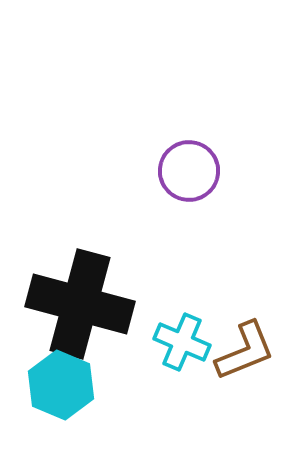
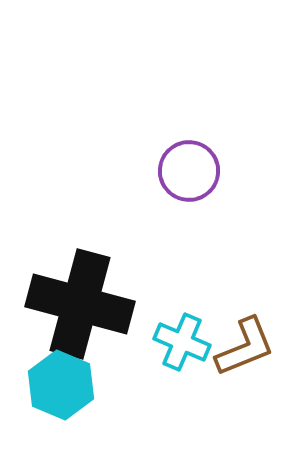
brown L-shape: moved 4 px up
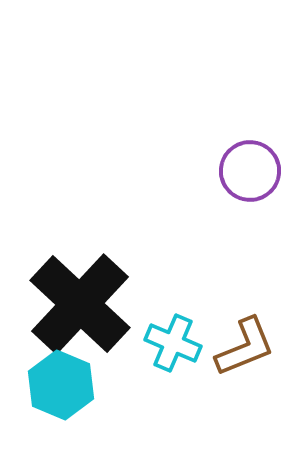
purple circle: moved 61 px right
black cross: rotated 28 degrees clockwise
cyan cross: moved 9 px left, 1 px down
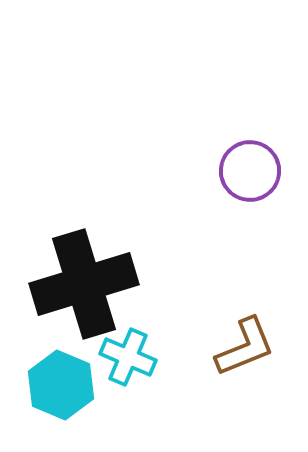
black cross: moved 4 px right, 20 px up; rotated 30 degrees clockwise
cyan cross: moved 45 px left, 14 px down
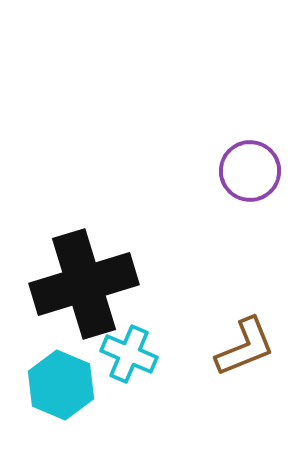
cyan cross: moved 1 px right, 3 px up
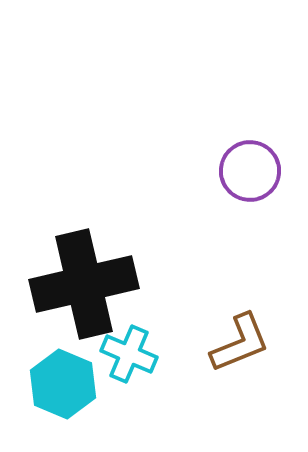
black cross: rotated 4 degrees clockwise
brown L-shape: moved 5 px left, 4 px up
cyan hexagon: moved 2 px right, 1 px up
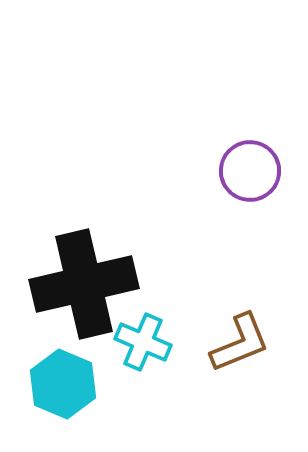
cyan cross: moved 14 px right, 12 px up
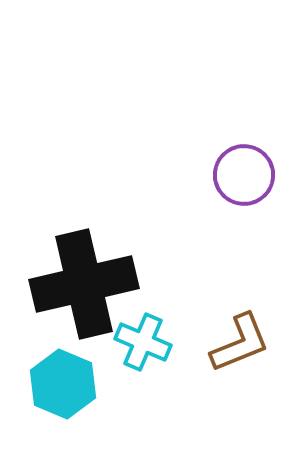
purple circle: moved 6 px left, 4 px down
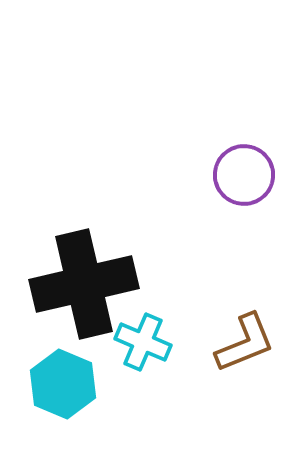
brown L-shape: moved 5 px right
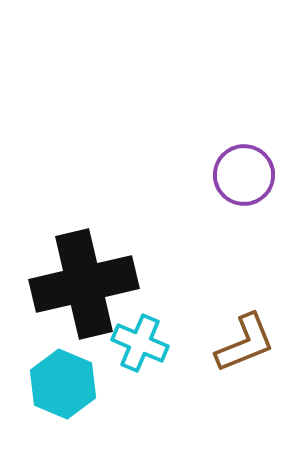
cyan cross: moved 3 px left, 1 px down
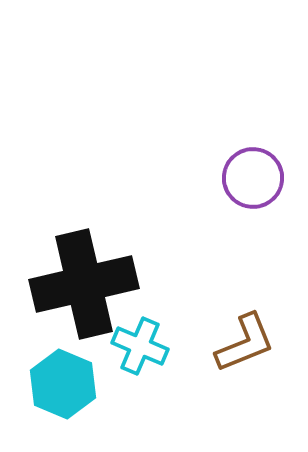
purple circle: moved 9 px right, 3 px down
cyan cross: moved 3 px down
